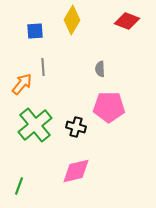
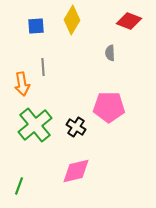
red diamond: moved 2 px right
blue square: moved 1 px right, 5 px up
gray semicircle: moved 10 px right, 16 px up
orange arrow: rotated 130 degrees clockwise
black cross: rotated 18 degrees clockwise
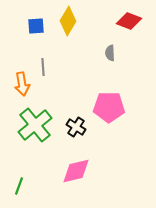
yellow diamond: moved 4 px left, 1 px down
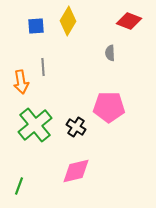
orange arrow: moved 1 px left, 2 px up
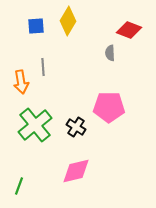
red diamond: moved 9 px down
